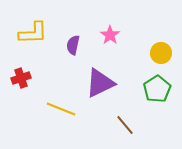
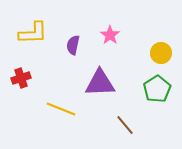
purple triangle: rotated 24 degrees clockwise
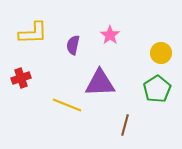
yellow line: moved 6 px right, 4 px up
brown line: rotated 55 degrees clockwise
